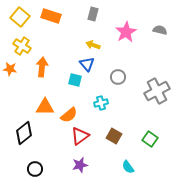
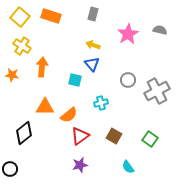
pink star: moved 2 px right, 2 px down
blue triangle: moved 5 px right
orange star: moved 2 px right, 6 px down
gray circle: moved 10 px right, 3 px down
black circle: moved 25 px left
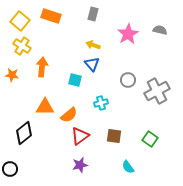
yellow square: moved 4 px down
brown square: rotated 21 degrees counterclockwise
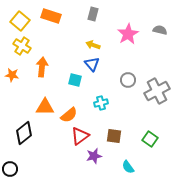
purple star: moved 14 px right, 9 px up
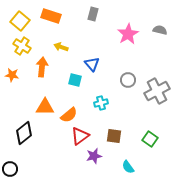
yellow arrow: moved 32 px left, 2 px down
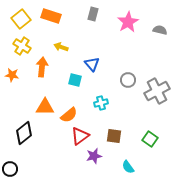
yellow square: moved 1 px right, 2 px up; rotated 12 degrees clockwise
pink star: moved 12 px up
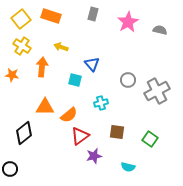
brown square: moved 3 px right, 4 px up
cyan semicircle: rotated 40 degrees counterclockwise
